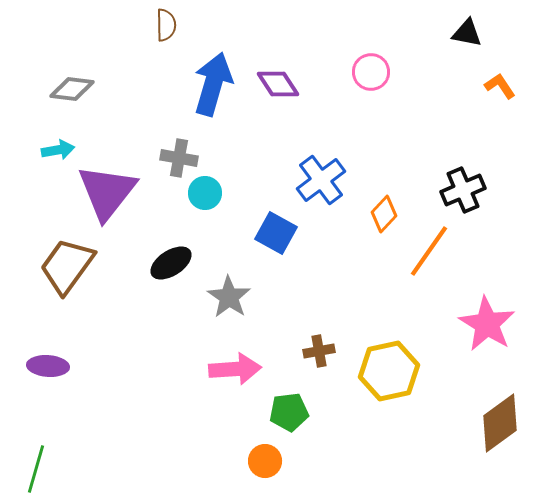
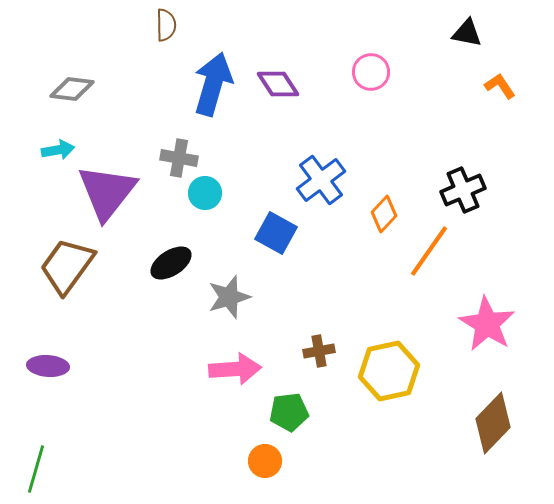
gray star: rotated 21 degrees clockwise
brown diamond: moved 7 px left; rotated 10 degrees counterclockwise
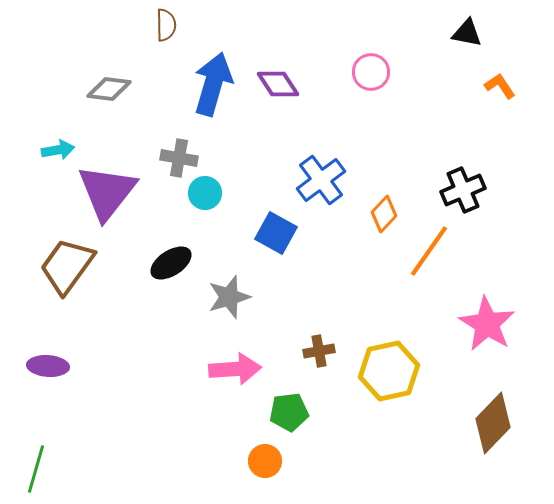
gray diamond: moved 37 px right
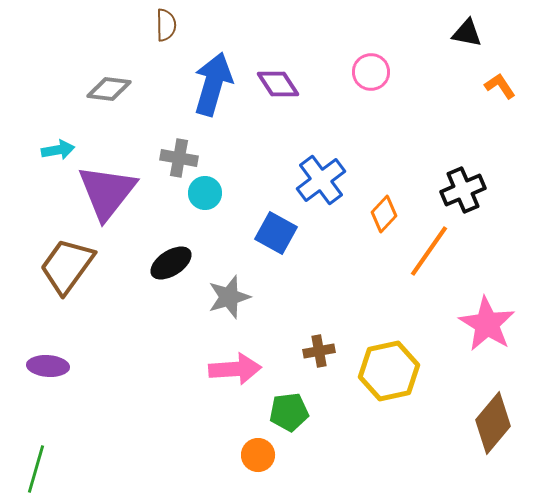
brown diamond: rotated 4 degrees counterclockwise
orange circle: moved 7 px left, 6 px up
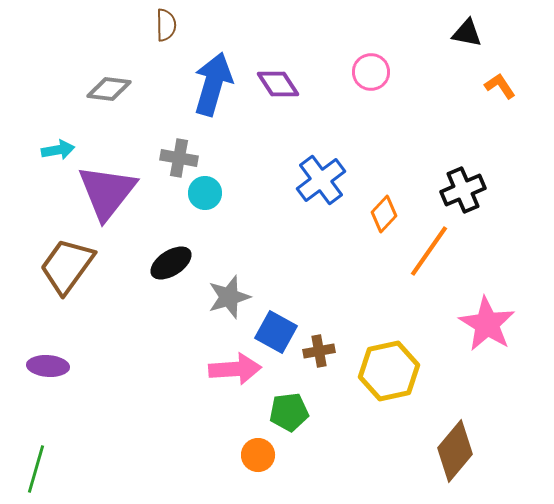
blue square: moved 99 px down
brown diamond: moved 38 px left, 28 px down
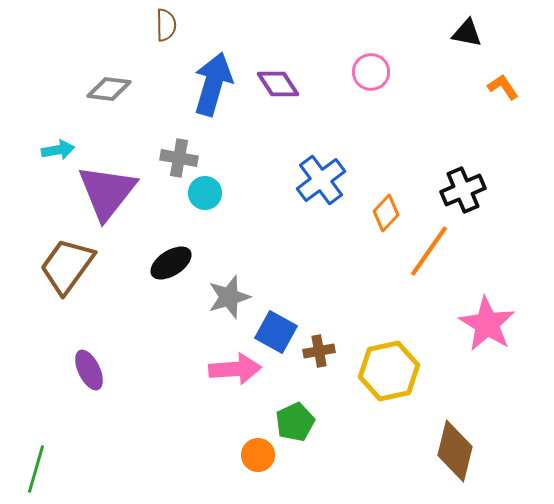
orange L-shape: moved 3 px right, 1 px down
orange diamond: moved 2 px right, 1 px up
purple ellipse: moved 41 px right, 4 px down; rotated 60 degrees clockwise
green pentagon: moved 6 px right, 10 px down; rotated 18 degrees counterclockwise
brown diamond: rotated 26 degrees counterclockwise
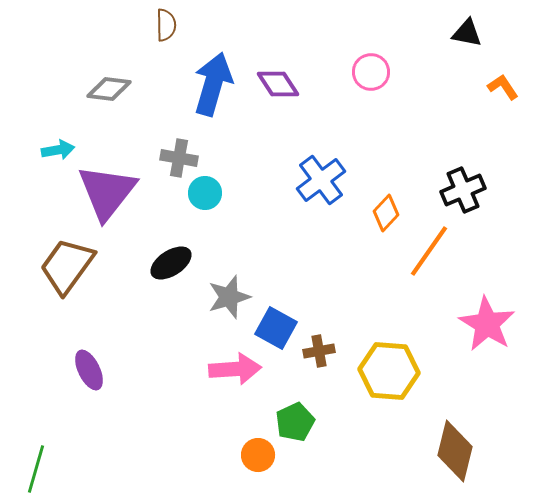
blue square: moved 4 px up
yellow hexagon: rotated 16 degrees clockwise
